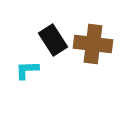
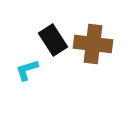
cyan L-shape: rotated 15 degrees counterclockwise
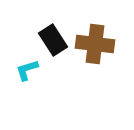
brown cross: moved 2 px right
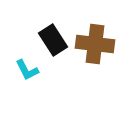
cyan L-shape: rotated 100 degrees counterclockwise
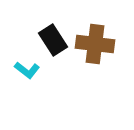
cyan L-shape: rotated 25 degrees counterclockwise
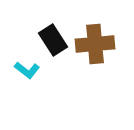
brown cross: rotated 12 degrees counterclockwise
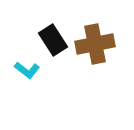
brown cross: rotated 6 degrees counterclockwise
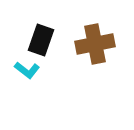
black rectangle: moved 12 px left; rotated 52 degrees clockwise
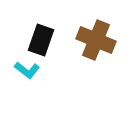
brown cross: moved 1 px right, 4 px up; rotated 33 degrees clockwise
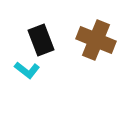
black rectangle: rotated 40 degrees counterclockwise
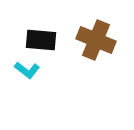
black rectangle: rotated 64 degrees counterclockwise
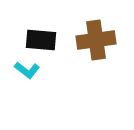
brown cross: rotated 30 degrees counterclockwise
